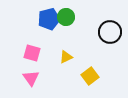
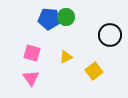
blue pentagon: rotated 20 degrees clockwise
black circle: moved 3 px down
yellow square: moved 4 px right, 5 px up
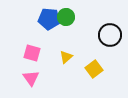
yellow triangle: rotated 16 degrees counterclockwise
yellow square: moved 2 px up
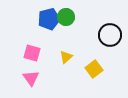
blue pentagon: rotated 20 degrees counterclockwise
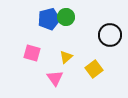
pink triangle: moved 24 px right
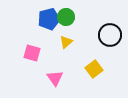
yellow triangle: moved 15 px up
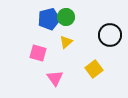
pink square: moved 6 px right
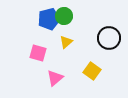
green circle: moved 2 px left, 1 px up
black circle: moved 1 px left, 3 px down
yellow square: moved 2 px left, 2 px down; rotated 18 degrees counterclockwise
pink triangle: rotated 24 degrees clockwise
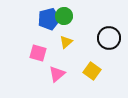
pink triangle: moved 2 px right, 4 px up
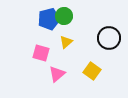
pink square: moved 3 px right
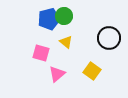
yellow triangle: rotated 40 degrees counterclockwise
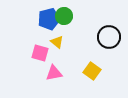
black circle: moved 1 px up
yellow triangle: moved 9 px left
pink square: moved 1 px left
pink triangle: moved 3 px left, 1 px up; rotated 30 degrees clockwise
